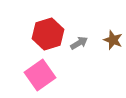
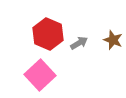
red hexagon: rotated 20 degrees counterclockwise
pink square: rotated 8 degrees counterclockwise
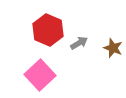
red hexagon: moved 4 px up
brown star: moved 8 px down
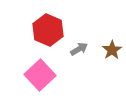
gray arrow: moved 6 px down
brown star: moved 1 px left, 2 px down; rotated 18 degrees clockwise
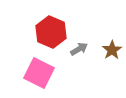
red hexagon: moved 3 px right, 2 px down
pink square: moved 1 px left, 2 px up; rotated 20 degrees counterclockwise
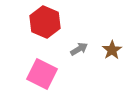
red hexagon: moved 6 px left, 10 px up
pink square: moved 3 px right, 1 px down
